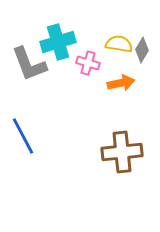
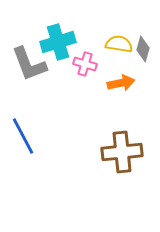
gray diamond: moved 1 px right, 1 px up; rotated 15 degrees counterclockwise
pink cross: moved 3 px left, 1 px down
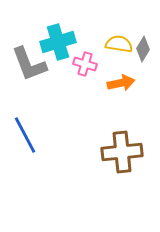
gray diamond: rotated 15 degrees clockwise
blue line: moved 2 px right, 1 px up
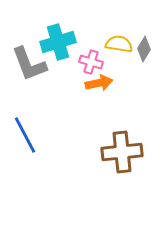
gray diamond: moved 1 px right
pink cross: moved 6 px right, 2 px up
orange arrow: moved 22 px left
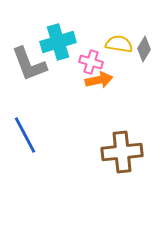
orange arrow: moved 3 px up
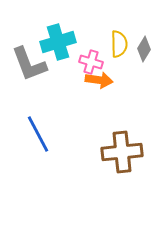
yellow semicircle: rotated 80 degrees clockwise
orange arrow: rotated 20 degrees clockwise
blue line: moved 13 px right, 1 px up
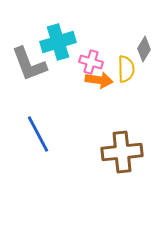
yellow semicircle: moved 7 px right, 25 px down
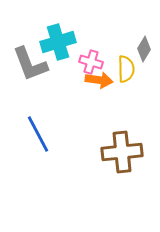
gray L-shape: moved 1 px right
